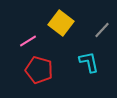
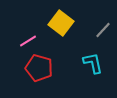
gray line: moved 1 px right
cyan L-shape: moved 4 px right, 1 px down
red pentagon: moved 2 px up
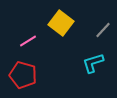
cyan L-shape: rotated 95 degrees counterclockwise
red pentagon: moved 16 px left, 7 px down
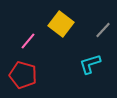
yellow square: moved 1 px down
pink line: rotated 18 degrees counterclockwise
cyan L-shape: moved 3 px left, 1 px down
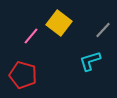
yellow square: moved 2 px left, 1 px up
pink line: moved 3 px right, 5 px up
cyan L-shape: moved 3 px up
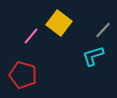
cyan L-shape: moved 3 px right, 5 px up
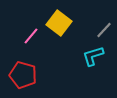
gray line: moved 1 px right
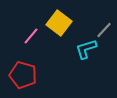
cyan L-shape: moved 7 px left, 7 px up
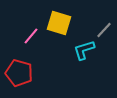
yellow square: rotated 20 degrees counterclockwise
cyan L-shape: moved 2 px left, 1 px down
red pentagon: moved 4 px left, 2 px up
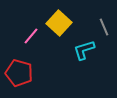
yellow square: rotated 25 degrees clockwise
gray line: moved 3 px up; rotated 66 degrees counterclockwise
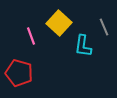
pink line: rotated 60 degrees counterclockwise
cyan L-shape: moved 1 px left, 4 px up; rotated 65 degrees counterclockwise
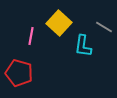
gray line: rotated 36 degrees counterclockwise
pink line: rotated 30 degrees clockwise
